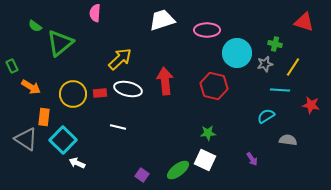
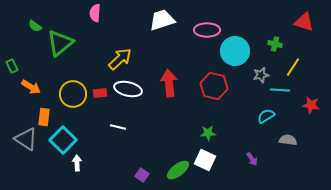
cyan circle: moved 2 px left, 2 px up
gray star: moved 4 px left, 11 px down
red arrow: moved 4 px right, 2 px down
white arrow: rotated 63 degrees clockwise
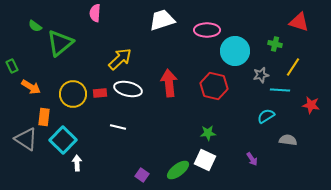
red triangle: moved 5 px left
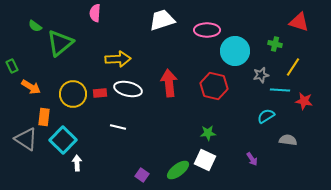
yellow arrow: moved 2 px left; rotated 40 degrees clockwise
red star: moved 7 px left, 4 px up
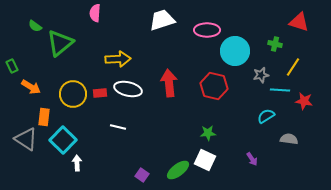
gray semicircle: moved 1 px right, 1 px up
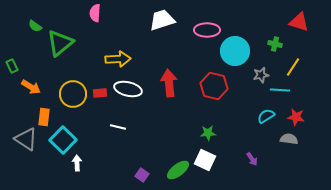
red star: moved 8 px left, 16 px down
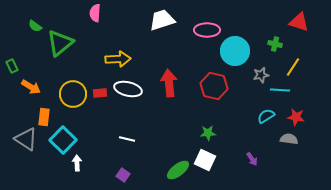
white line: moved 9 px right, 12 px down
purple square: moved 19 px left
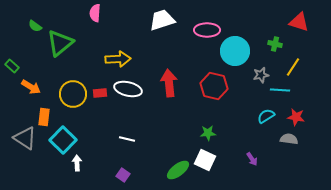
green rectangle: rotated 24 degrees counterclockwise
gray triangle: moved 1 px left, 1 px up
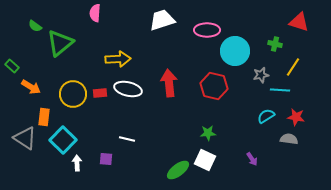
purple square: moved 17 px left, 16 px up; rotated 32 degrees counterclockwise
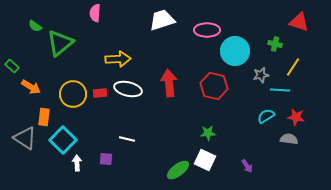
purple arrow: moved 5 px left, 7 px down
